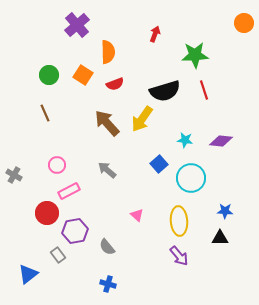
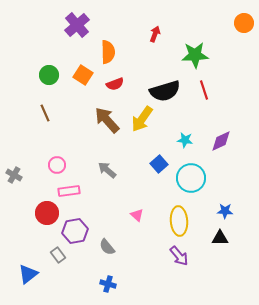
brown arrow: moved 3 px up
purple diamond: rotated 30 degrees counterclockwise
pink rectangle: rotated 20 degrees clockwise
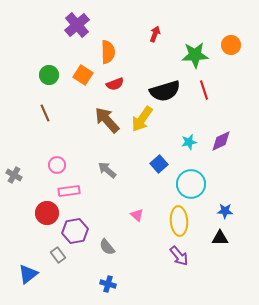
orange circle: moved 13 px left, 22 px down
cyan star: moved 4 px right, 2 px down; rotated 21 degrees counterclockwise
cyan circle: moved 6 px down
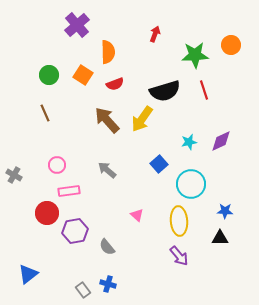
gray rectangle: moved 25 px right, 35 px down
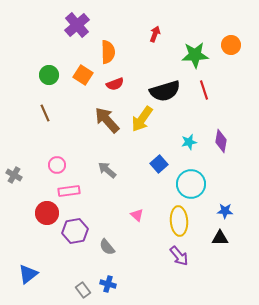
purple diamond: rotated 55 degrees counterclockwise
